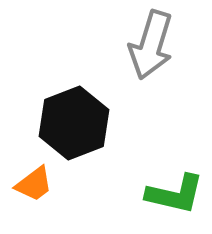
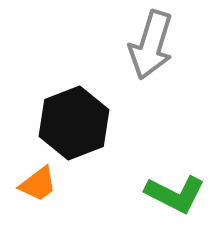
orange trapezoid: moved 4 px right
green L-shape: rotated 14 degrees clockwise
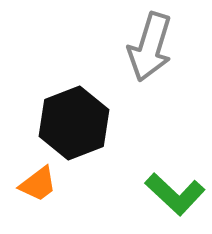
gray arrow: moved 1 px left, 2 px down
green L-shape: rotated 16 degrees clockwise
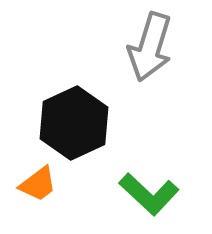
black hexagon: rotated 4 degrees counterclockwise
green L-shape: moved 26 px left
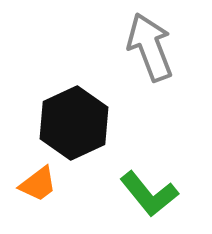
gray arrow: rotated 142 degrees clockwise
green L-shape: rotated 8 degrees clockwise
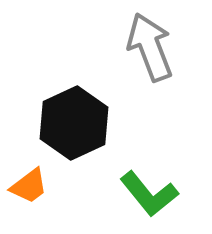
orange trapezoid: moved 9 px left, 2 px down
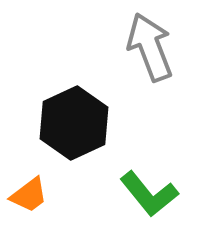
orange trapezoid: moved 9 px down
